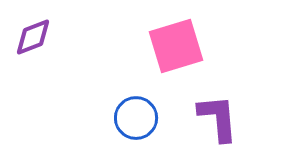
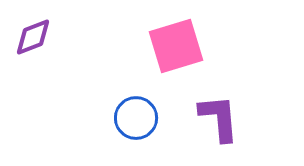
purple L-shape: moved 1 px right
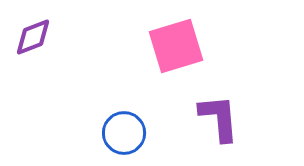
blue circle: moved 12 px left, 15 px down
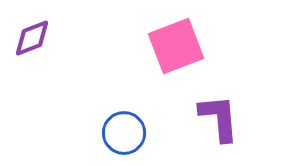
purple diamond: moved 1 px left, 1 px down
pink square: rotated 4 degrees counterclockwise
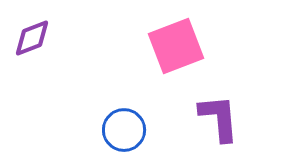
blue circle: moved 3 px up
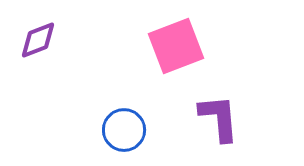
purple diamond: moved 6 px right, 2 px down
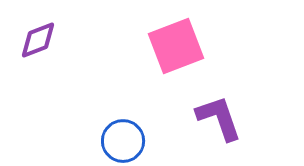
purple L-shape: rotated 14 degrees counterclockwise
blue circle: moved 1 px left, 11 px down
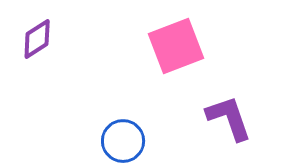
purple diamond: moved 1 px left, 1 px up; rotated 12 degrees counterclockwise
purple L-shape: moved 10 px right
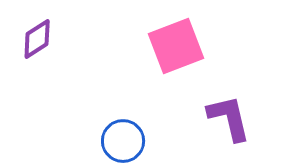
purple L-shape: rotated 6 degrees clockwise
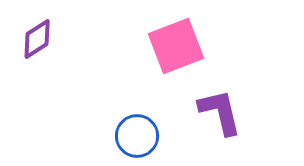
purple L-shape: moved 9 px left, 6 px up
blue circle: moved 14 px right, 5 px up
